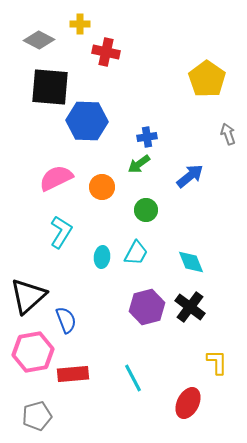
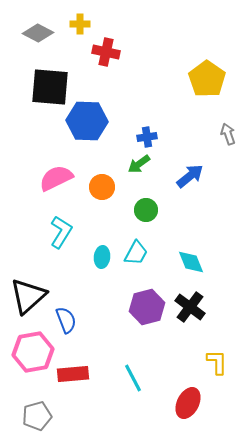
gray diamond: moved 1 px left, 7 px up
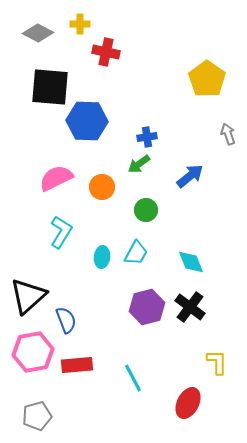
red rectangle: moved 4 px right, 9 px up
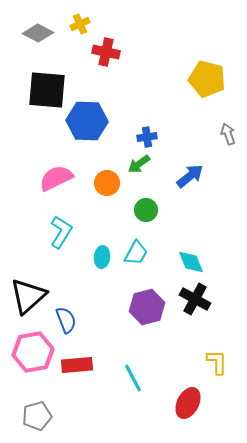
yellow cross: rotated 24 degrees counterclockwise
yellow pentagon: rotated 21 degrees counterclockwise
black square: moved 3 px left, 3 px down
orange circle: moved 5 px right, 4 px up
black cross: moved 5 px right, 8 px up; rotated 8 degrees counterclockwise
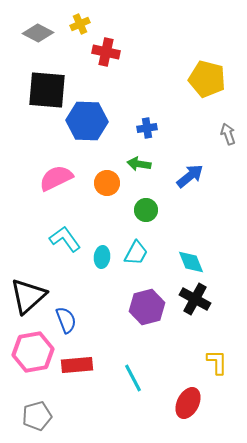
blue cross: moved 9 px up
green arrow: rotated 45 degrees clockwise
cyan L-shape: moved 4 px right, 7 px down; rotated 68 degrees counterclockwise
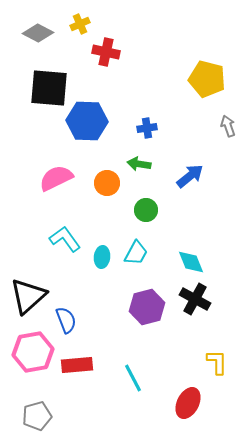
black square: moved 2 px right, 2 px up
gray arrow: moved 8 px up
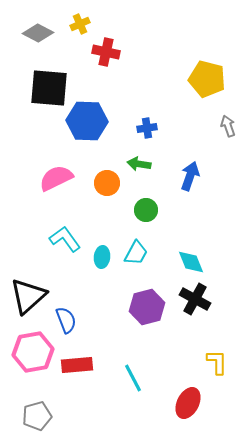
blue arrow: rotated 32 degrees counterclockwise
